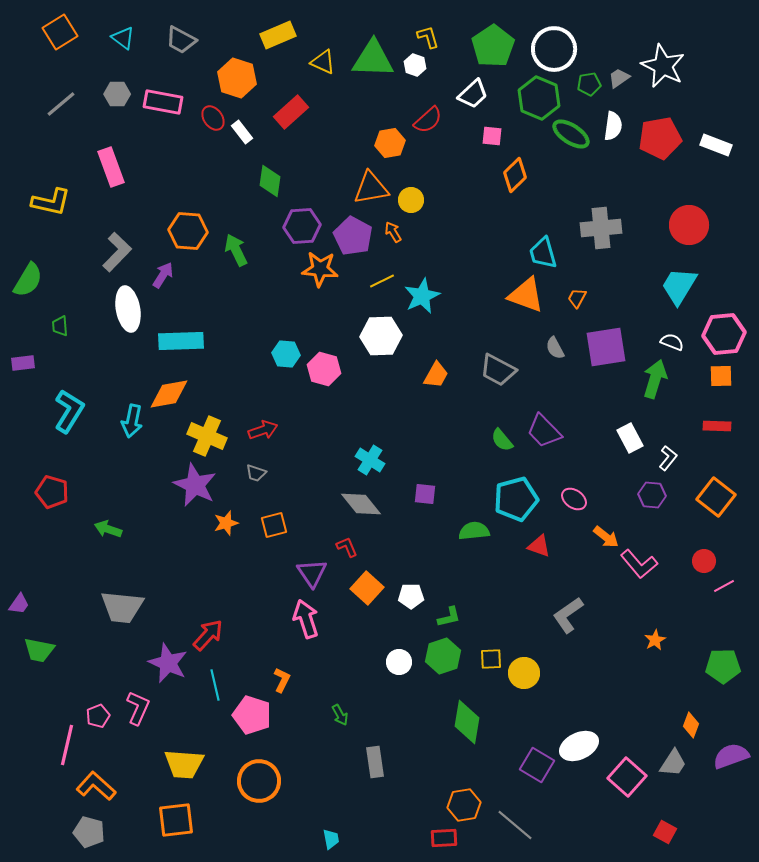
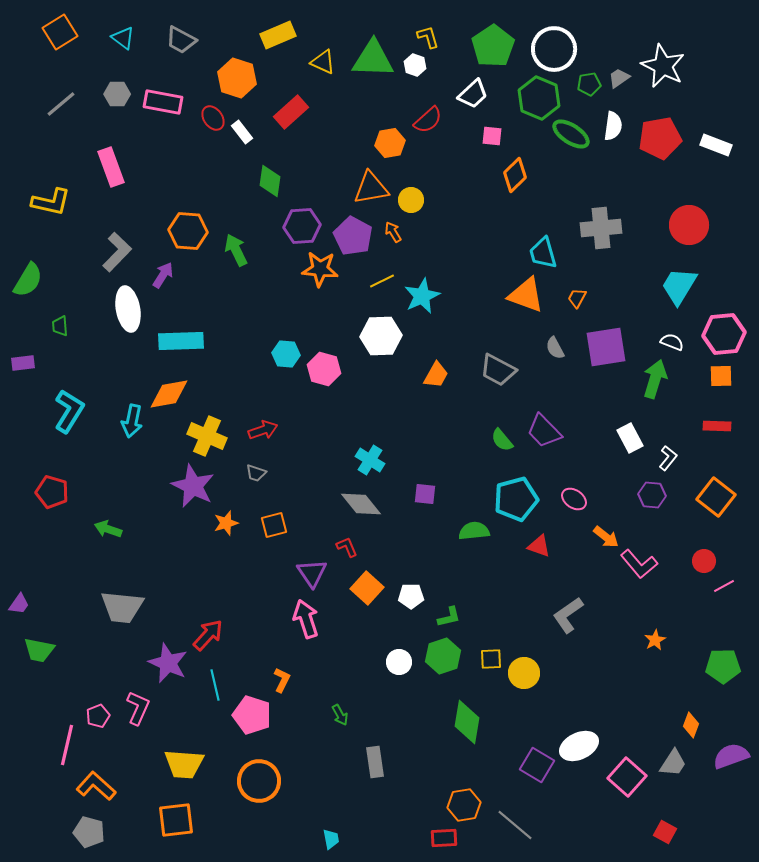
purple star at (195, 485): moved 2 px left, 1 px down
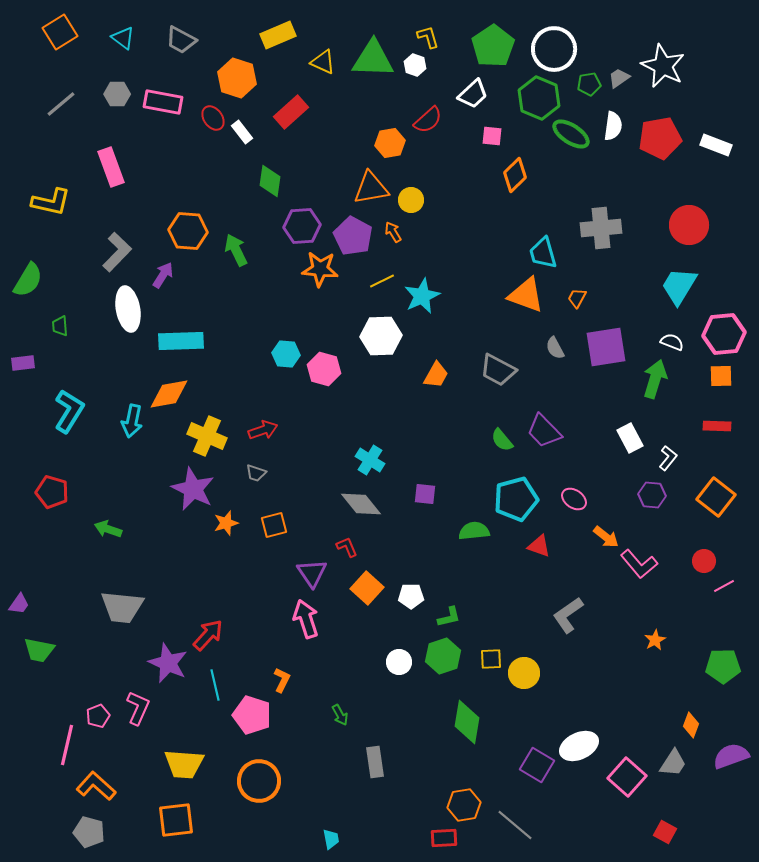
purple star at (193, 486): moved 3 px down
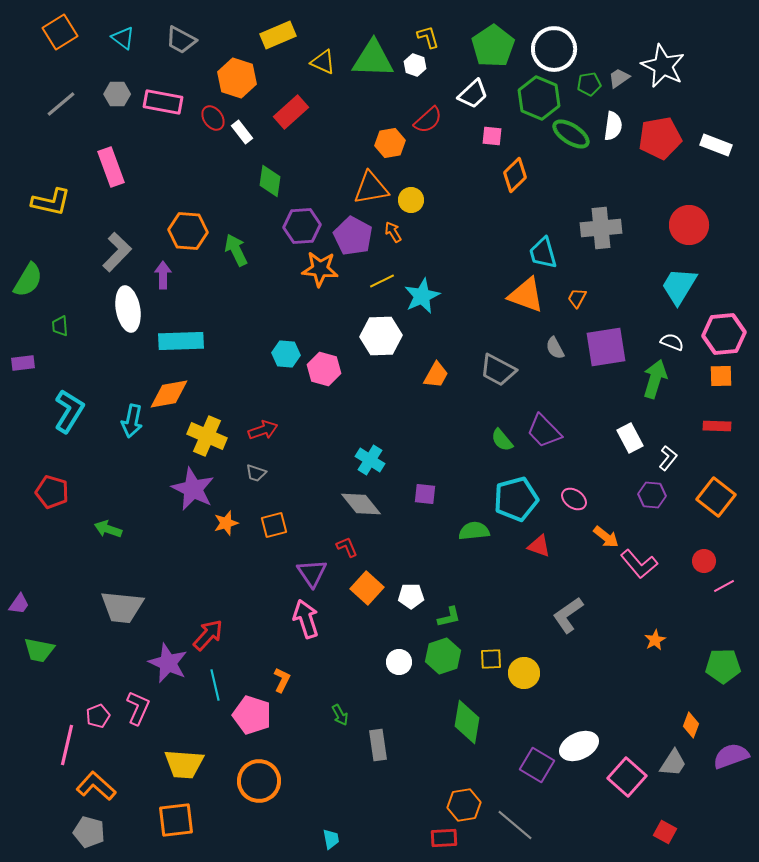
purple arrow at (163, 275): rotated 32 degrees counterclockwise
gray rectangle at (375, 762): moved 3 px right, 17 px up
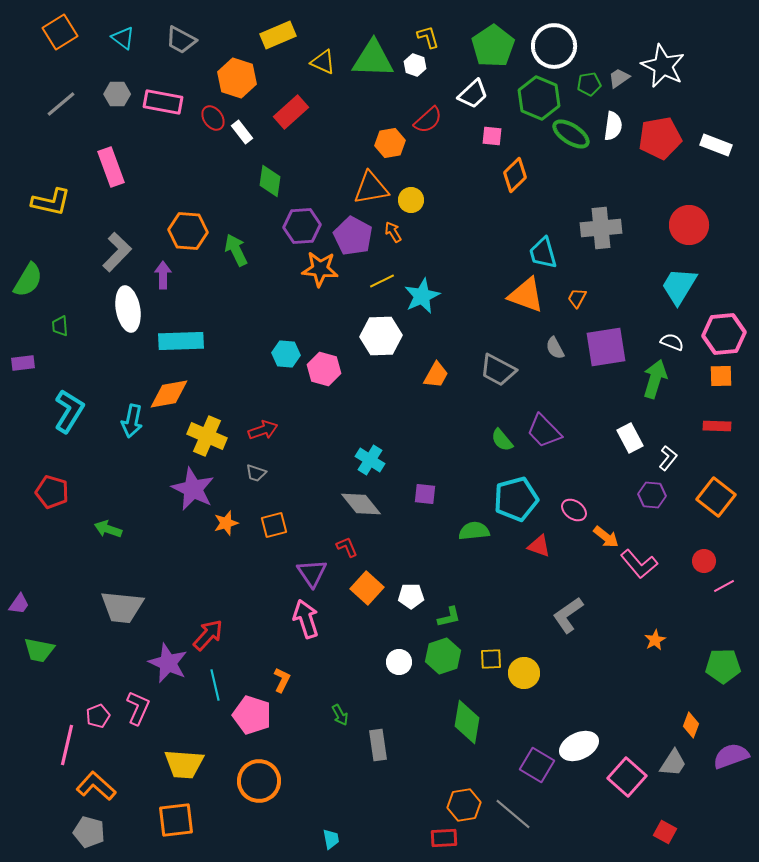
white circle at (554, 49): moved 3 px up
pink ellipse at (574, 499): moved 11 px down
gray line at (515, 825): moved 2 px left, 11 px up
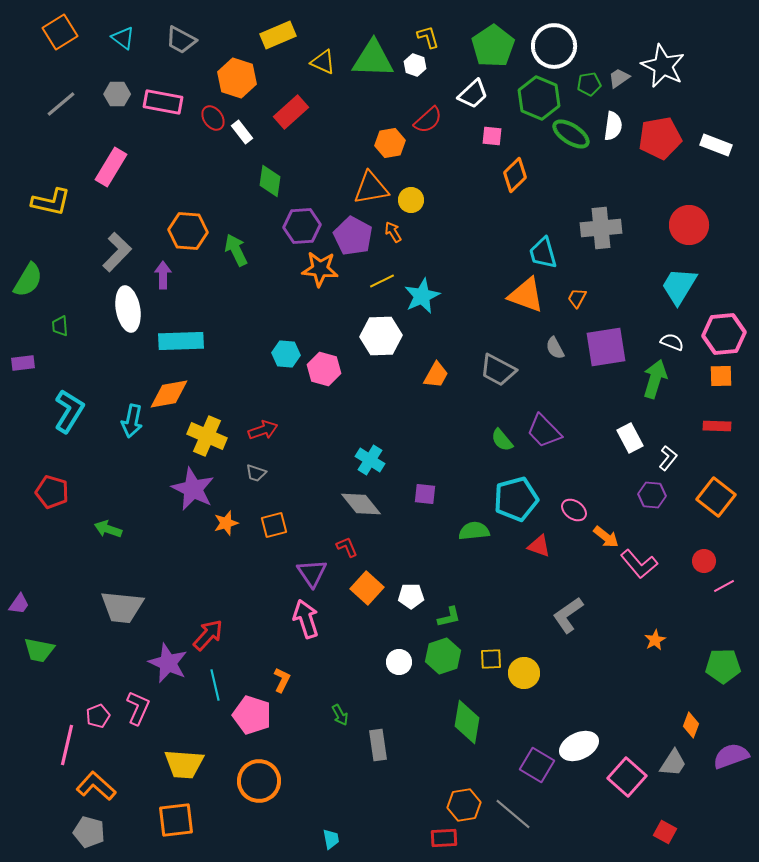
pink rectangle at (111, 167): rotated 51 degrees clockwise
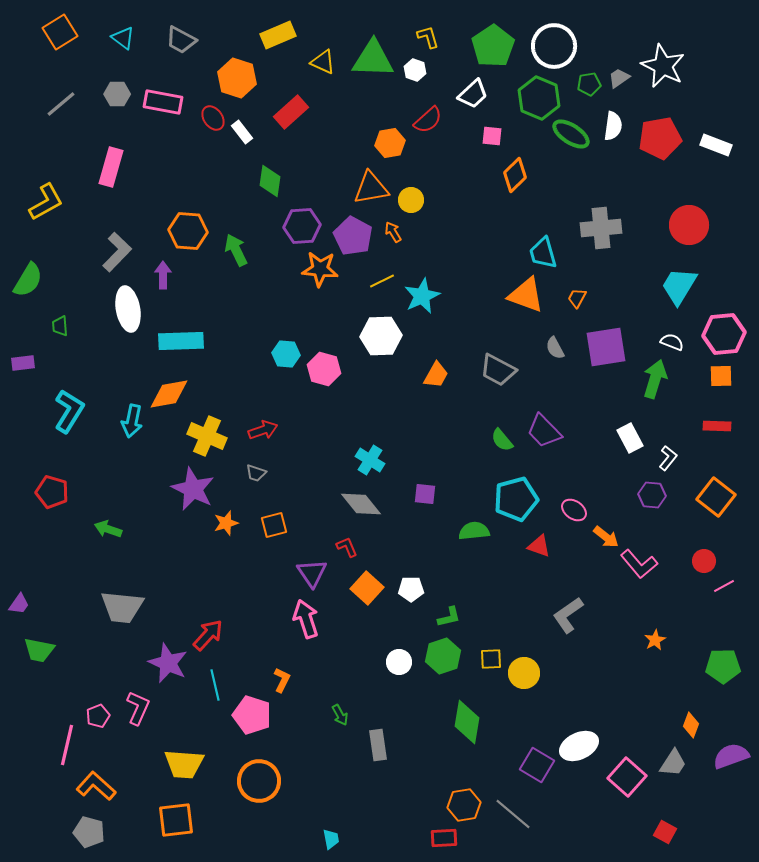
white hexagon at (415, 65): moved 5 px down
pink rectangle at (111, 167): rotated 15 degrees counterclockwise
yellow L-shape at (51, 202): moved 5 px left; rotated 42 degrees counterclockwise
white pentagon at (411, 596): moved 7 px up
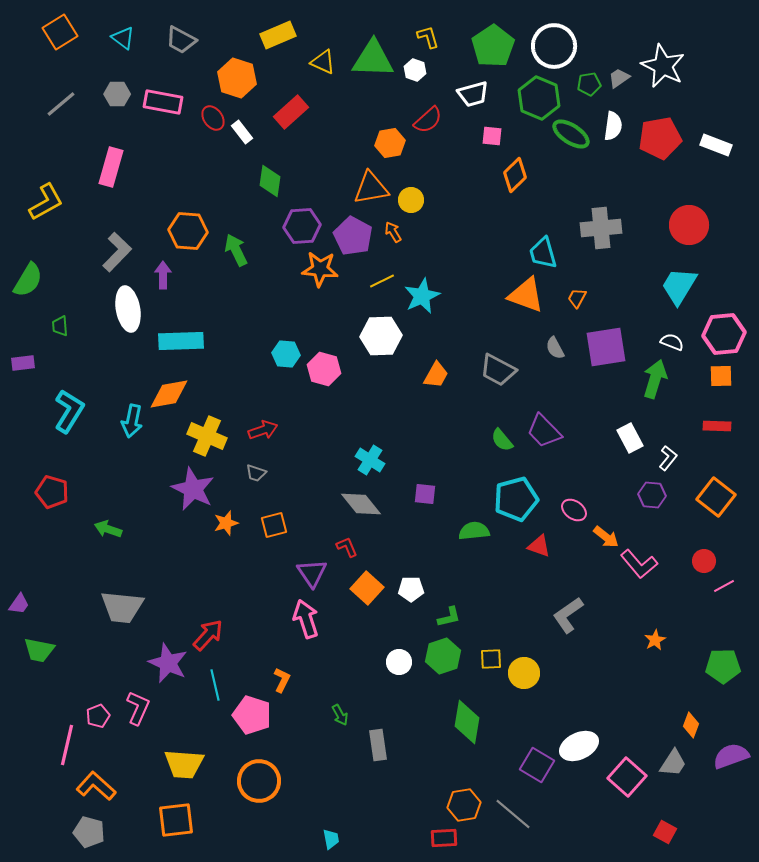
white trapezoid at (473, 94): rotated 28 degrees clockwise
